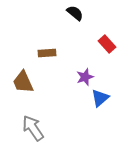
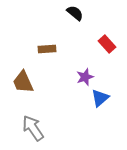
brown rectangle: moved 4 px up
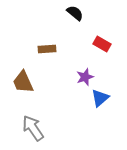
red rectangle: moved 5 px left; rotated 18 degrees counterclockwise
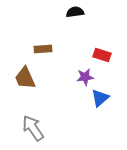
black semicircle: moved 1 px up; rotated 48 degrees counterclockwise
red rectangle: moved 11 px down; rotated 12 degrees counterclockwise
brown rectangle: moved 4 px left
purple star: rotated 12 degrees clockwise
brown trapezoid: moved 2 px right, 4 px up
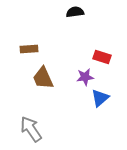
brown rectangle: moved 14 px left
red rectangle: moved 2 px down
brown trapezoid: moved 18 px right
gray arrow: moved 2 px left, 1 px down
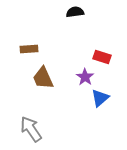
purple star: rotated 30 degrees counterclockwise
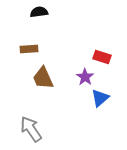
black semicircle: moved 36 px left
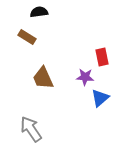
brown rectangle: moved 2 px left, 12 px up; rotated 36 degrees clockwise
red rectangle: rotated 60 degrees clockwise
purple star: rotated 30 degrees counterclockwise
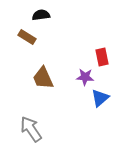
black semicircle: moved 2 px right, 3 px down
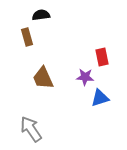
brown rectangle: rotated 42 degrees clockwise
blue triangle: rotated 24 degrees clockwise
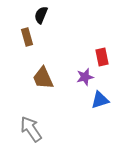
black semicircle: rotated 60 degrees counterclockwise
purple star: rotated 18 degrees counterclockwise
blue triangle: moved 2 px down
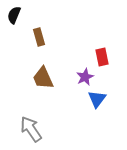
black semicircle: moved 27 px left
brown rectangle: moved 12 px right
purple star: rotated 12 degrees counterclockwise
blue triangle: moved 3 px left, 1 px up; rotated 36 degrees counterclockwise
